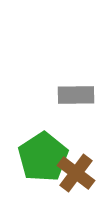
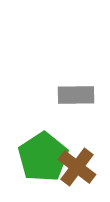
brown cross: moved 1 px right, 6 px up
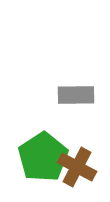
brown cross: rotated 9 degrees counterclockwise
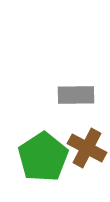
brown cross: moved 10 px right, 19 px up
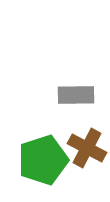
green pentagon: moved 3 px down; rotated 15 degrees clockwise
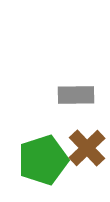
brown cross: rotated 18 degrees clockwise
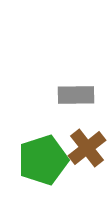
brown cross: rotated 6 degrees clockwise
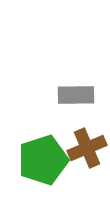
brown cross: rotated 15 degrees clockwise
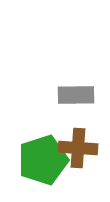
brown cross: moved 9 px left; rotated 27 degrees clockwise
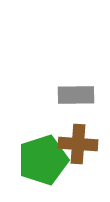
brown cross: moved 4 px up
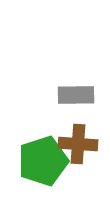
green pentagon: moved 1 px down
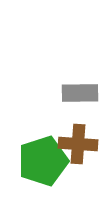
gray rectangle: moved 4 px right, 2 px up
